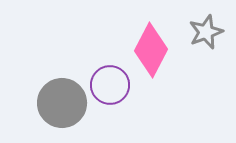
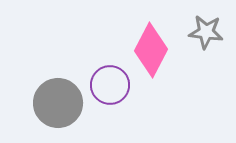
gray star: rotated 28 degrees clockwise
gray circle: moved 4 px left
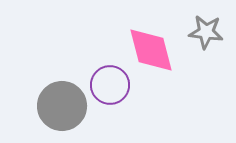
pink diamond: rotated 42 degrees counterclockwise
gray circle: moved 4 px right, 3 px down
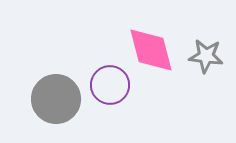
gray star: moved 24 px down
gray circle: moved 6 px left, 7 px up
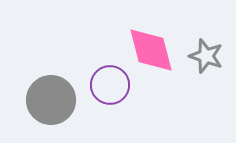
gray star: rotated 12 degrees clockwise
gray circle: moved 5 px left, 1 px down
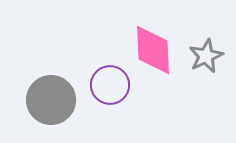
pink diamond: moved 2 px right; rotated 12 degrees clockwise
gray star: rotated 28 degrees clockwise
